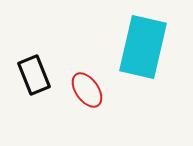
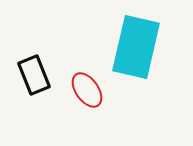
cyan rectangle: moved 7 px left
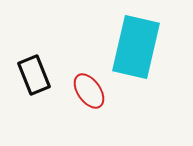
red ellipse: moved 2 px right, 1 px down
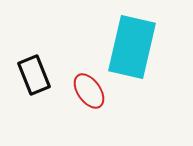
cyan rectangle: moved 4 px left
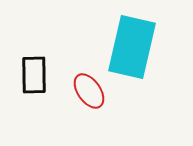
black rectangle: rotated 21 degrees clockwise
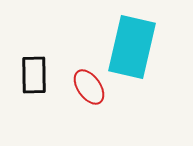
red ellipse: moved 4 px up
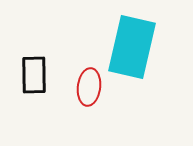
red ellipse: rotated 42 degrees clockwise
